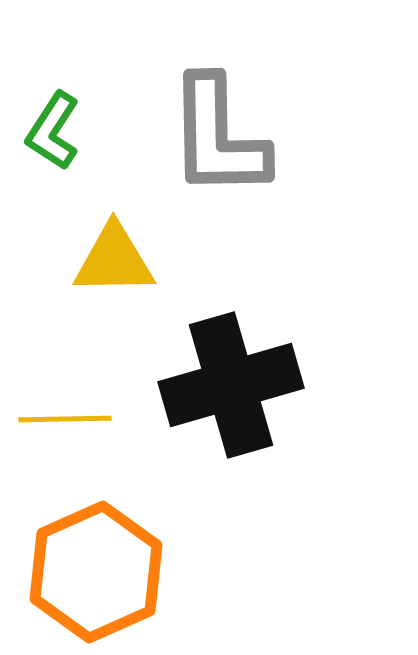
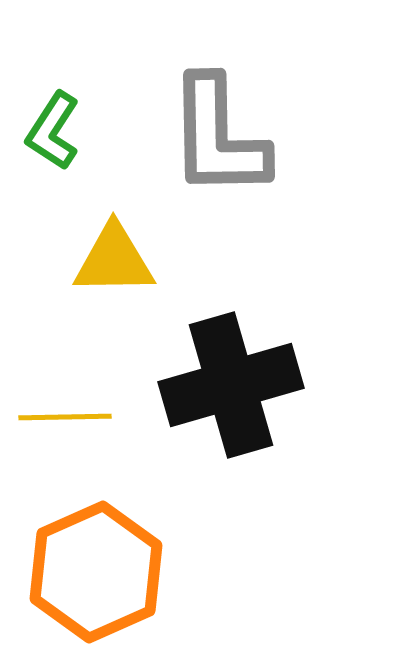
yellow line: moved 2 px up
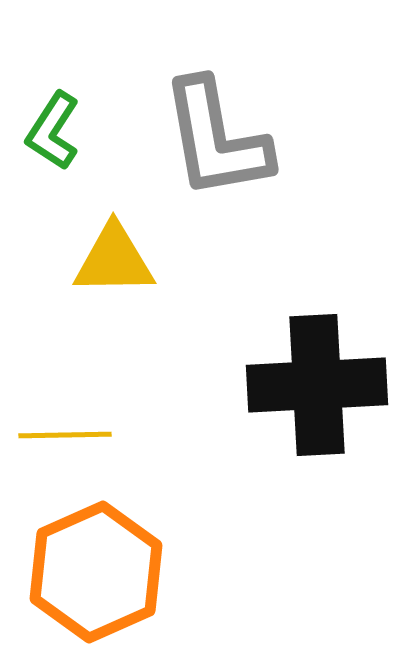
gray L-shape: moved 2 px left, 2 px down; rotated 9 degrees counterclockwise
black cross: moved 86 px right; rotated 13 degrees clockwise
yellow line: moved 18 px down
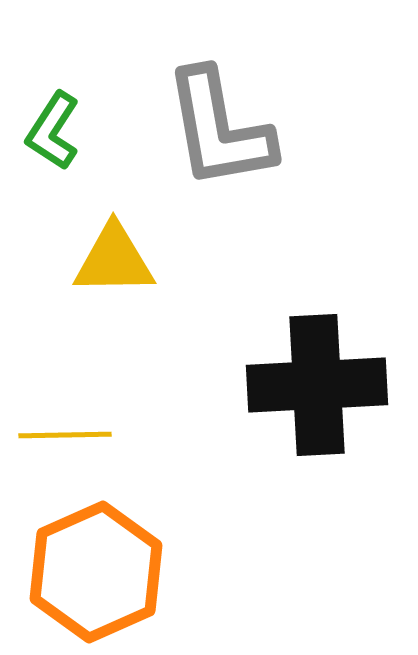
gray L-shape: moved 3 px right, 10 px up
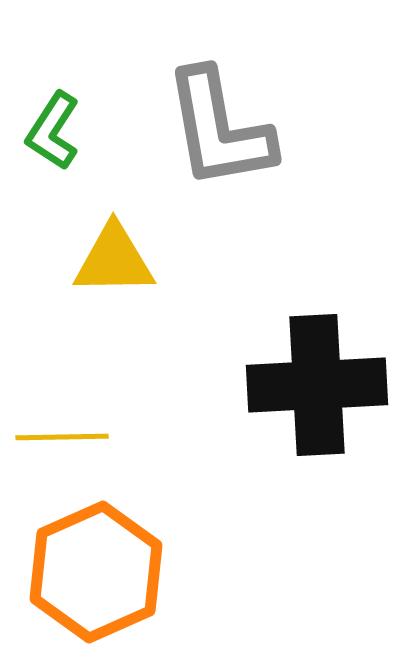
yellow line: moved 3 px left, 2 px down
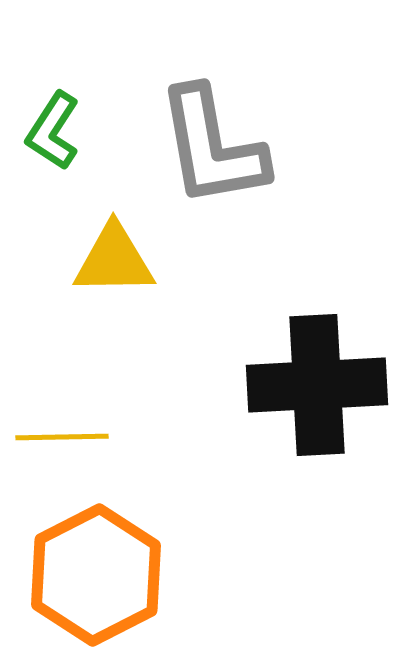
gray L-shape: moved 7 px left, 18 px down
orange hexagon: moved 3 px down; rotated 3 degrees counterclockwise
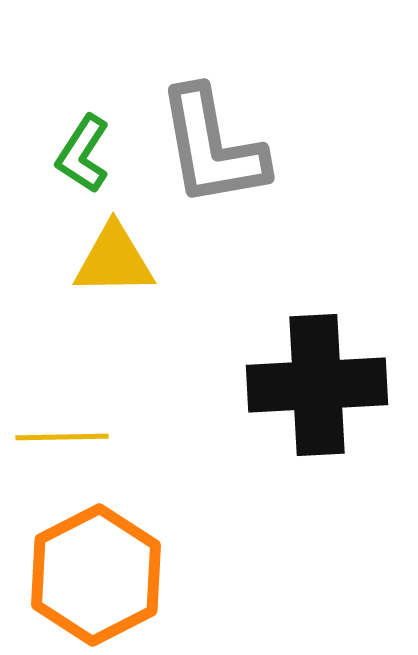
green L-shape: moved 30 px right, 23 px down
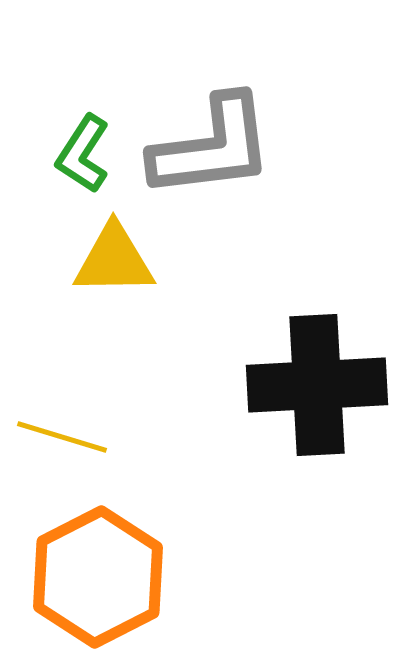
gray L-shape: rotated 87 degrees counterclockwise
yellow line: rotated 18 degrees clockwise
orange hexagon: moved 2 px right, 2 px down
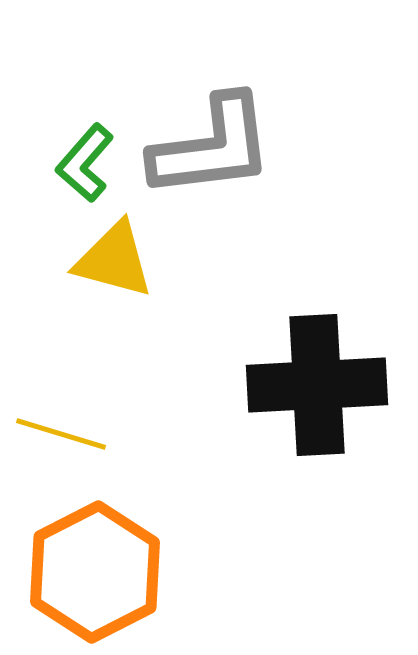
green L-shape: moved 2 px right, 9 px down; rotated 8 degrees clockwise
yellow triangle: rotated 16 degrees clockwise
yellow line: moved 1 px left, 3 px up
orange hexagon: moved 3 px left, 5 px up
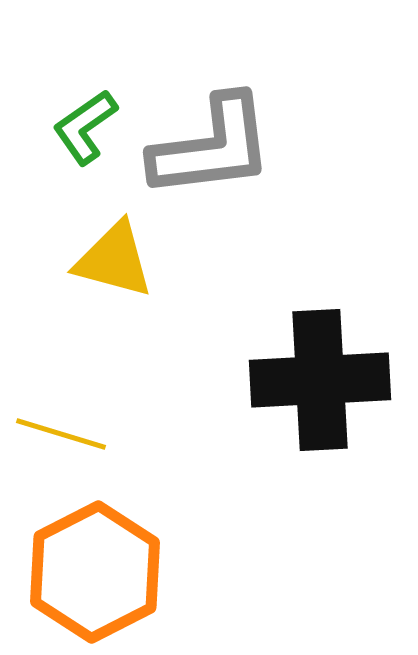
green L-shape: moved 36 px up; rotated 14 degrees clockwise
black cross: moved 3 px right, 5 px up
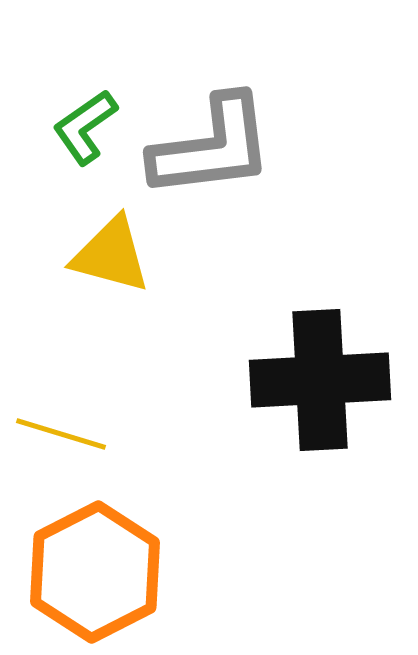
yellow triangle: moved 3 px left, 5 px up
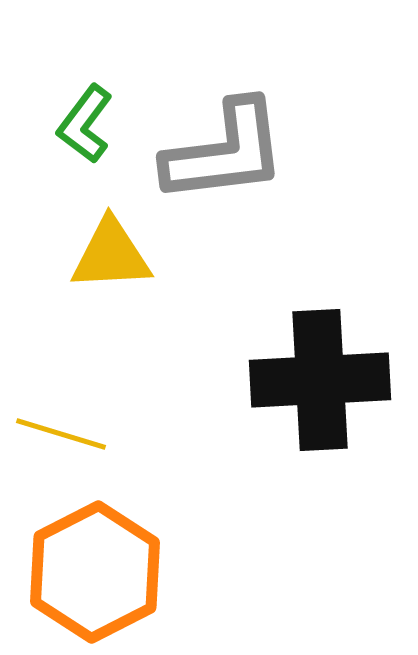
green L-shape: moved 3 px up; rotated 18 degrees counterclockwise
gray L-shape: moved 13 px right, 5 px down
yellow triangle: rotated 18 degrees counterclockwise
